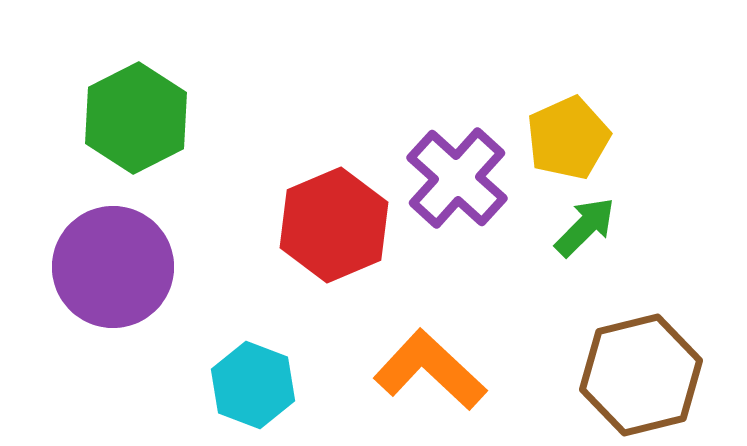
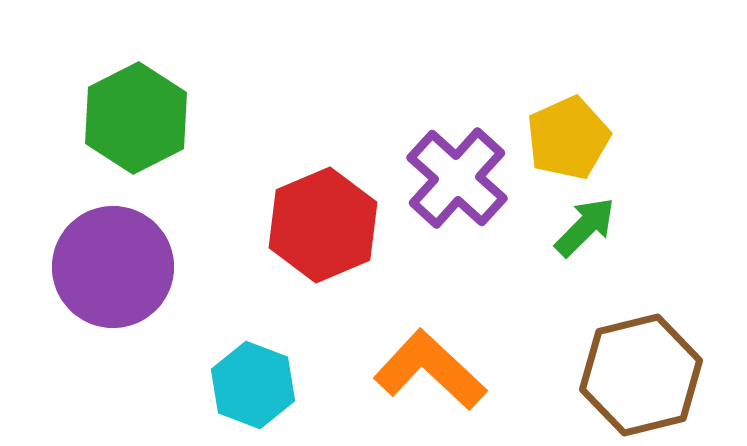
red hexagon: moved 11 px left
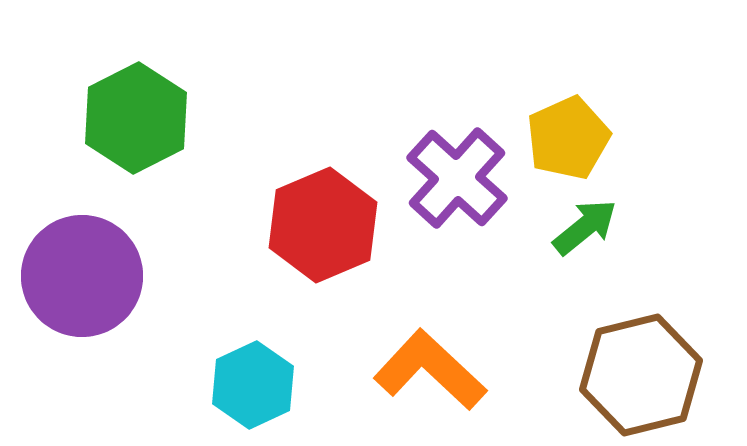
green arrow: rotated 6 degrees clockwise
purple circle: moved 31 px left, 9 px down
cyan hexagon: rotated 14 degrees clockwise
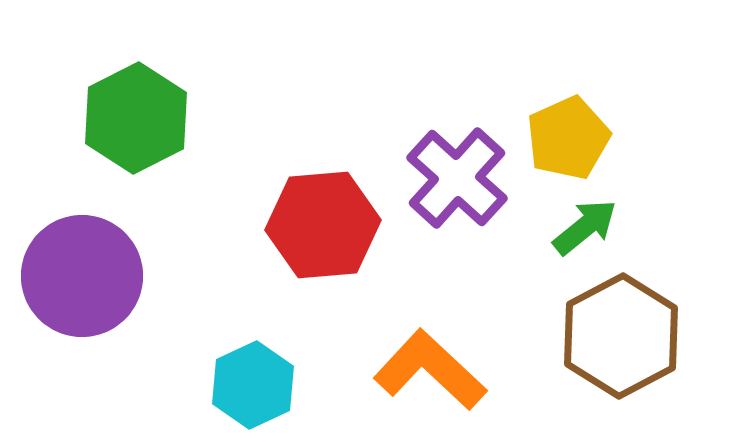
red hexagon: rotated 18 degrees clockwise
brown hexagon: moved 20 px left, 39 px up; rotated 14 degrees counterclockwise
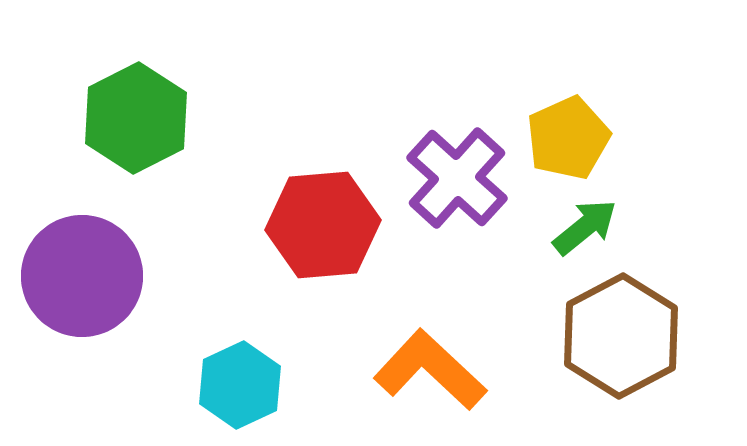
cyan hexagon: moved 13 px left
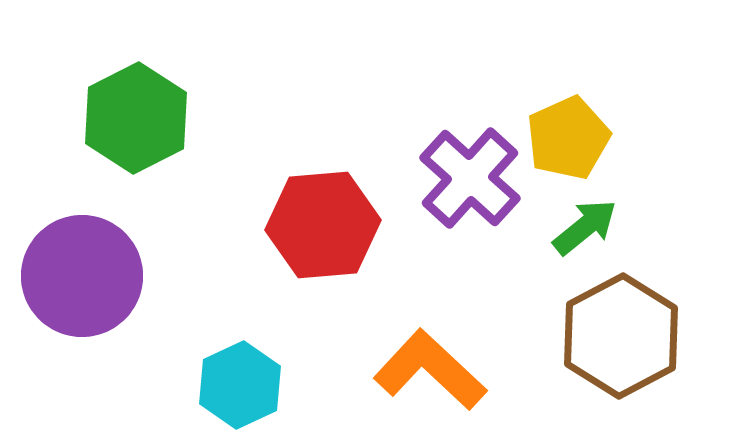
purple cross: moved 13 px right
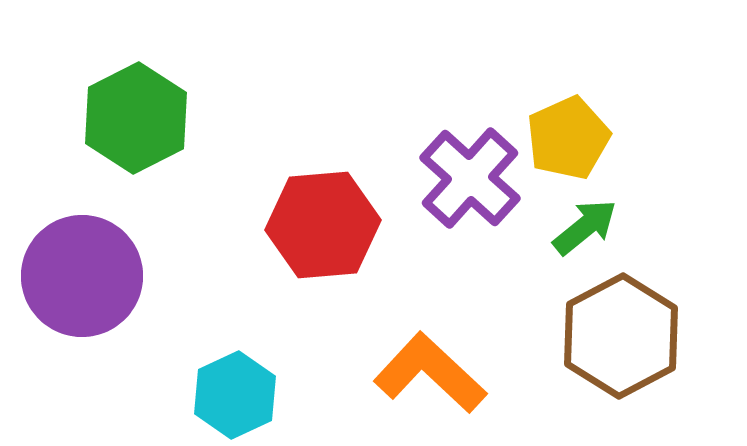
orange L-shape: moved 3 px down
cyan hexagon: moved 5 px left, 10 px down
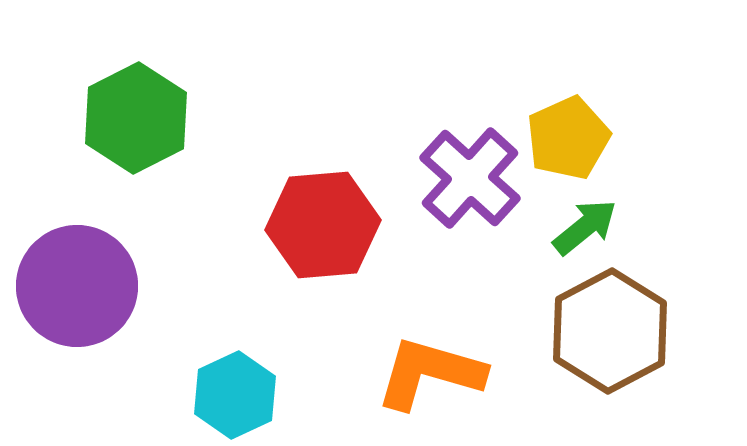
purple circle: moved 5 px left, 10 px down
brown hexagon: moved 11 px left, 5 px up
orange L-shape: rotated 27 degrees counterclockwise
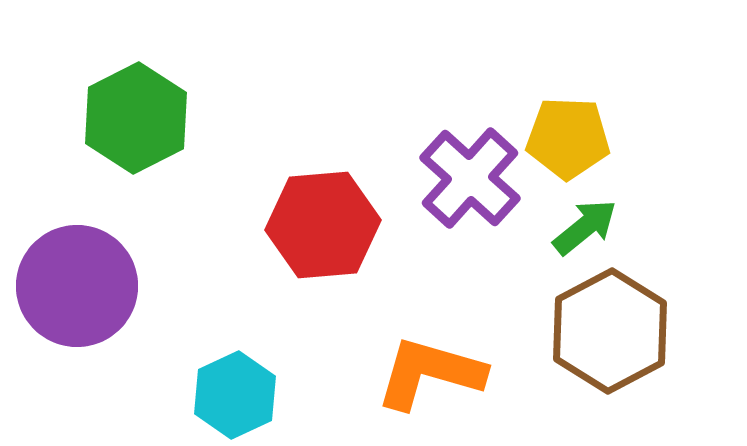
yellow pentagon: rotated 26 degrees clockwise
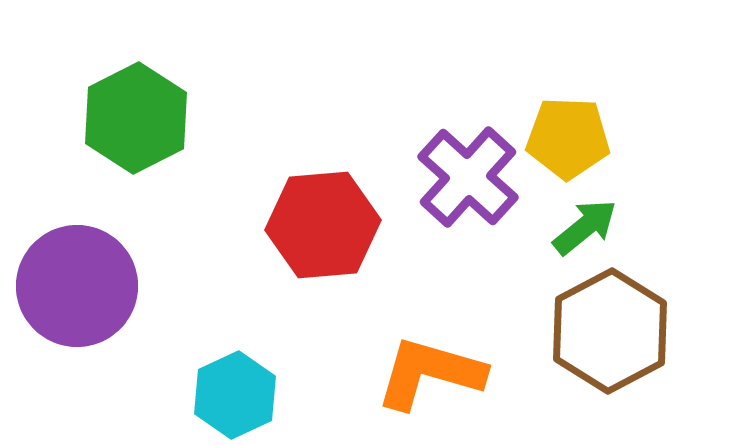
purple cross: moved 2 px left, 1 px up
